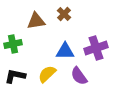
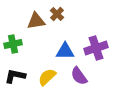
brown cross: moved 7 px left
yellow semicircle: moved 3 px down
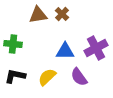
brown cross: moved 5 px right
brown triangle: moved 2 px right, 6 px up
green cross: rotated 18 degrees clockwise
purple cross: rotated 10 degrees counterclockwise
purple semicircle: moved 1 px down
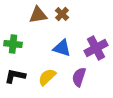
blue triangle: moved 3 px left, 3 px up; rotated 18 degrees clockwise
purple semicircle: rotated 54 degrees clockwise
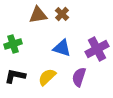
green cross: rotated 24 degrees counterclockwise
purple cross: moved 1 px right, 1 px down
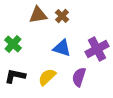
brown cross: moved 2 px down
green cross: rotated 30 degrees counterclockwise
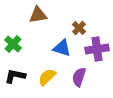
brown cross: moved 17 px right, 12 px down
purple cross: rotated 20 degrees clockwise
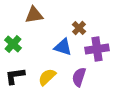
brown triangle: moved 4 px left
blue triangle: moved 1 px right, 1 px up
black L-shape: rotated 20 degrees counterclockwise
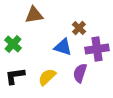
purple semicircle: moved 1 px right, 4 px up
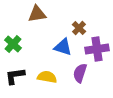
brown triangle: moved 3 px right, 1 px up
yellow semicircle: rotated 54 degrees clockwise
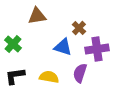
brown triangle: moved 2 px down
yellow semicircle: moved 2 px right
